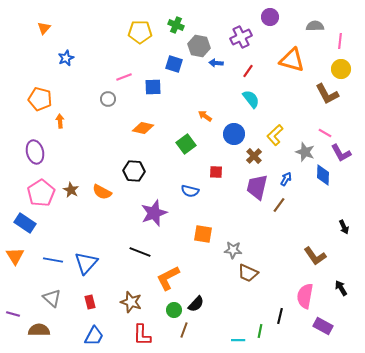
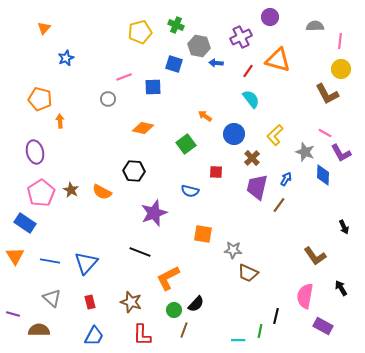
yellow pentagon at (140, 32): rotated 15 degrees counterclockwise
orange triangle at (292, 60): moved 14 px left
brown cross at (254, 156): moved 2 px left, 2 px down
blue line at (53, 260): moved 3 px left, 1 px down
black line at (280, 316): moved 4 px left
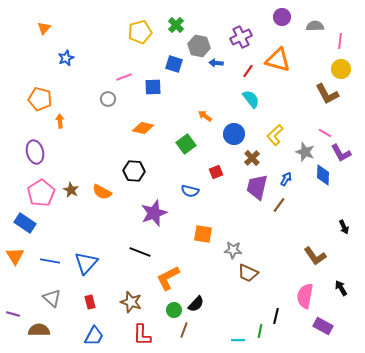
purple circle at (270, 17): moved 12 px right
green cross at (176, 25): rotated 21 degrees clockwise
red square at (216, 172): rotated 24 degrees counterclockwise
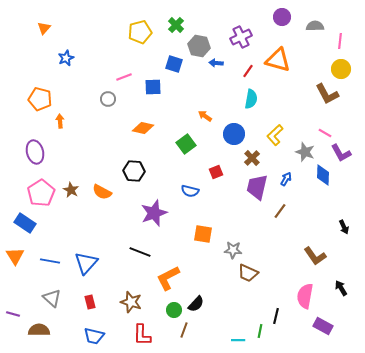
cyan semicircle at (251, 99): rotated 48 degrees clockwise
brown line at (279, 205): moved 1 px right, 6 px down
blue trapezoid at (94, 336): rotated 75 degrees clockwise
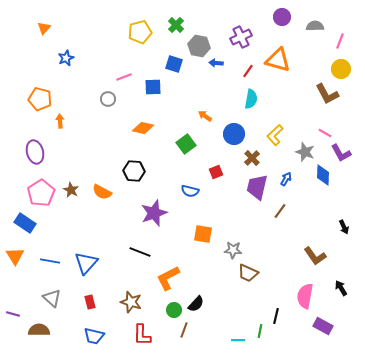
pink line at (340, 41): rotated 14 degrees clockwise
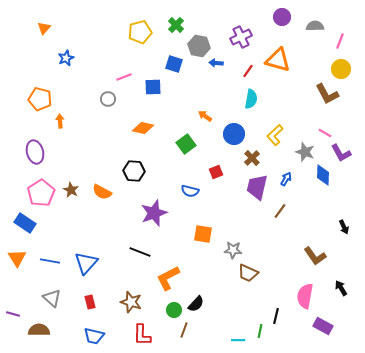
orange triangle at (15, 256): moved 2 px right, 2 px down
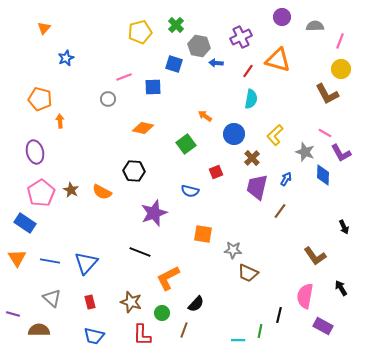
green circle at (174, 310): moved 12 px left, 3 px down
black line at (276, 316): moved 3 px right, 1 px up
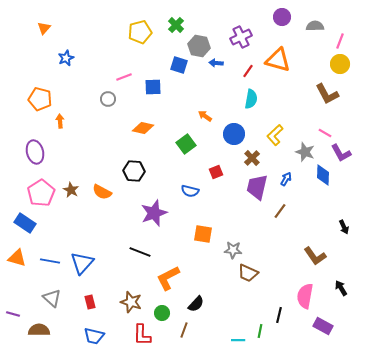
blue square at (174, 64): moved 5 px right, 1 px down
yellow circle at (341, 69): moved 1 px left, 5 px up
orange triangle at (17, 258): rotated 42 degrees counterclockwise
blue triangle at (86, 263): moved 4 px left
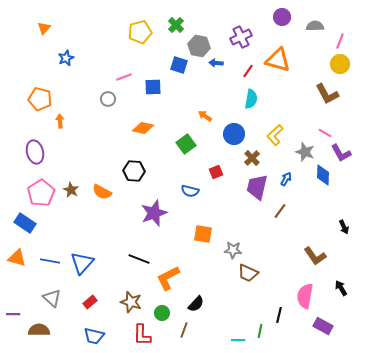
black line at (140, 252): moved 1 px left, 7 px down
red rectangle at (90, 302): rotated 64 degrees clockwise
purple line at (13, 314): rotated 16 degrees counterclockwise
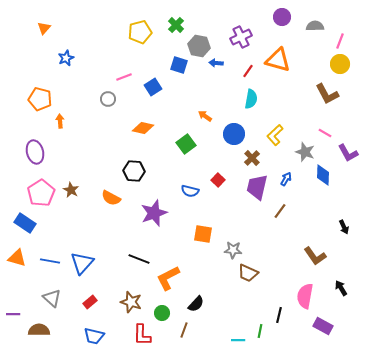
blue square at (153, 87): rotated 30 degrees counterclockwise
purple L-shape at (341, 153): moved 7 px right
red square at (216, 172): moved 2 px right, 8 px down; rotated 24 degrees counterclockwise
orange semicircle at (102, 192): moved 9 px right, 6 px down
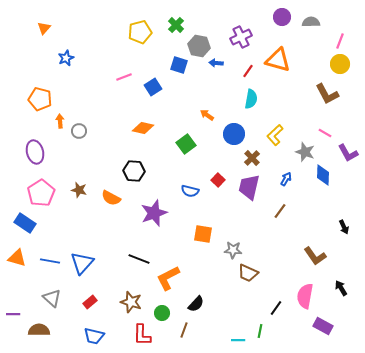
gray semicircle at (315, 26): moved 4 px left, 4 px up
gray circle at (108, 99): moved 29 px left, 32 px down
orange arrow at (205, 116): moved 2 px right, 1 px up
purple trapezoid at (257, 187): moved 8 px left
brown star at (71, 190): moved 8 px right; rotated 14 degrees counterclockwise
black line at (279, 315): moved 3 px left, 7 px up; rotated 21 degrees clockwise
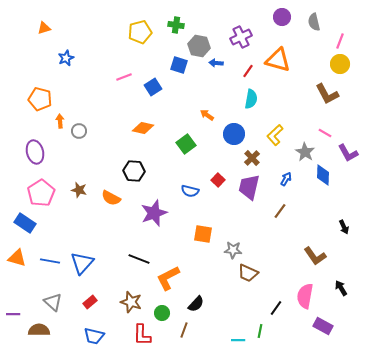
gray semicircle at (311, 22): moved 3 px right; rotated 102 degrees counterclockwise
green cross at (176, 25): rotated 35 degrees counterclockwise
orange triangle at (44, 28): rotated 32 degrees clockwise
gray star at (305, 152): rotated 12 degrees clockwise
gray triangle at (52, 298): moved 1 px right, 4 px down
